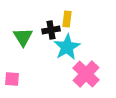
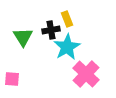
yellow rectangle: rotated 28 degrees counterclockwise
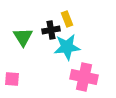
cyan star: rotated 24 degrees clockwise
pink cross: moved 2 px left, 3 px down; rotated 32 degrees counterclockwise
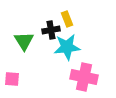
green triangle: moved 1 px right, 4 px down
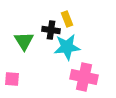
black cross: rotated 18 degrees clockwise
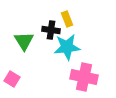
pink square: rotated 28 degrees clockwise
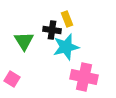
black cross: moved 1 px right
cyan star: moved 1 px left; rotated 8 degrees counterclockwise
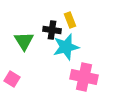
yellow rectangle: moved 3 px right, 1 px down
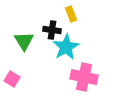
yellow rectangle: moved 1 px right, 6 px up
cyan star: rotated 16 degrees counterclockwise
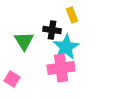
yellow rectangle: moved 1 px right, 1 px down
pink cross: moved 23 px left, 9 px up; rotated 20 degrees counterclockwise
